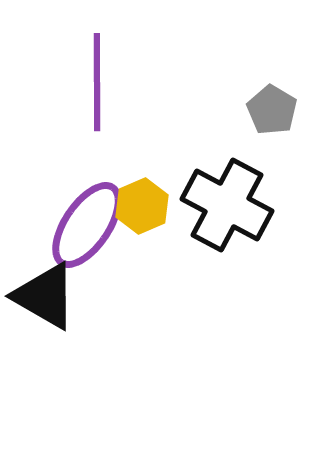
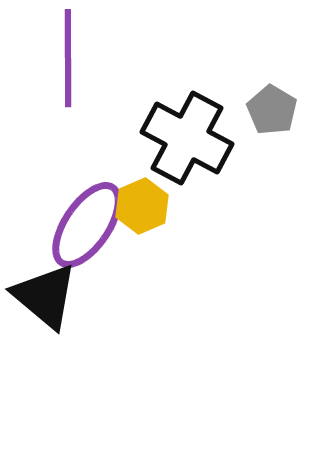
purple line: moved 29 px left, 24 px up
black cross: moved 40 px left, 67 px up
black triangle: rotated 10 degrees clockwise
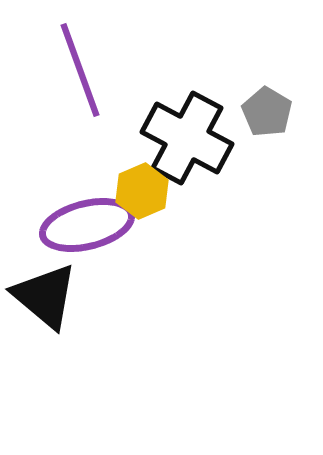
purple line: moved 12 px right, 12 px down; rotated 20 degrees counterclockwise
gray pentagon: moved 5 px left, 2 px down
yellow hexagon: moved 15 px up
purple ellipse: rotated 42 degrees clockwise
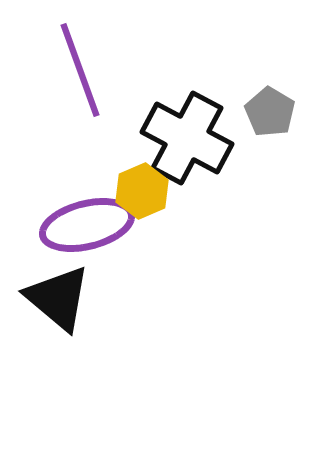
gray pentagon: moved 3 px right
black triangle: moved 13 px right, 2 px down
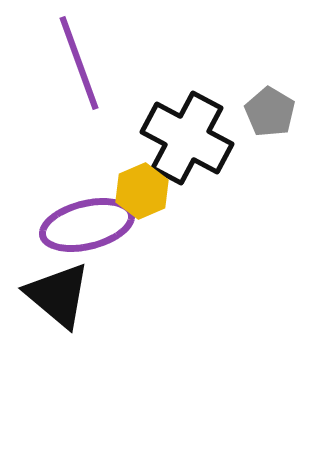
purple line: moved 1 px left, 7 px up
black triangle: moved 3 px up
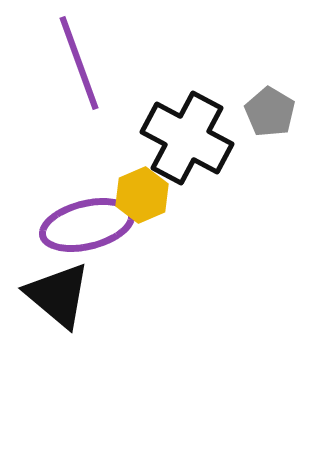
yellow hexagon: moved 4 px down
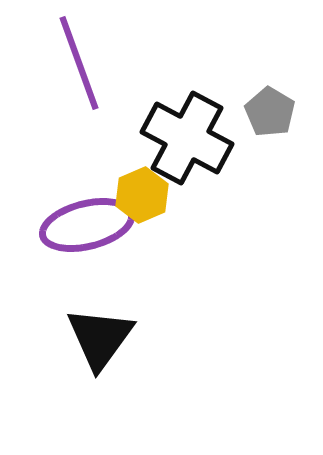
black triangle: moved 42 px right, 43 px down; rotated 26 degrees clockwise
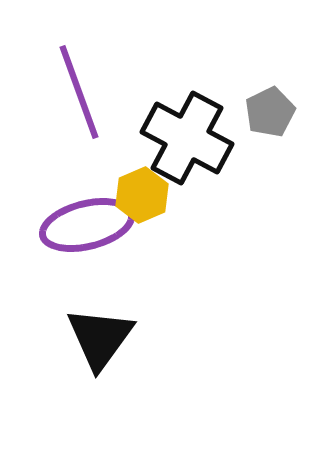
purple line: moved 29 px down
gray pentagon: rotated 15 degrees clockwise
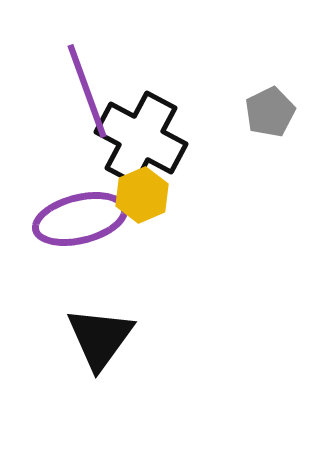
purple line: moved 8 px right, 1 px up
black cross: moved 46 px left
purple ellipse: moved 7 px left, 6 px up
